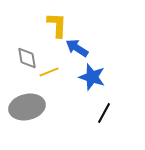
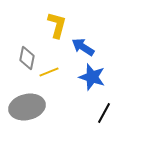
yellow L-shape: rotated 12 degrees clockwise
blue arrow: moved 6 px right, 1 px up
gray diamond: rotated 20 degrees clockwise
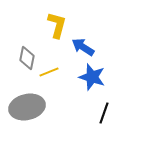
black line: rotated 10 degrees counterclockwise
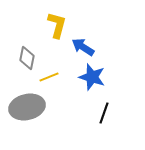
yellow line: moved 5 px down
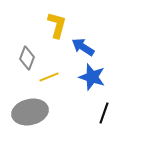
gray diamond: rotated 10 degrees clockwise
gray ellipse: moved 3 px right, 5 px down
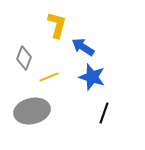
gray diamond: moved 3 px left
gray ellipse: moved 2 px right, 1 px up
